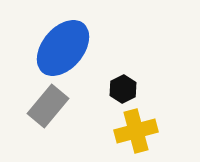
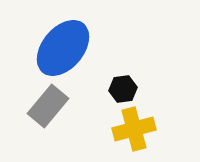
black hexagon: rotated 20 degrees clockwise
yellow cross: moved 2 px left, 2 px up
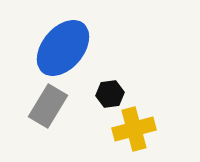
black hexagon: moved 13 px left, 5 px down
gray rectangle: rotated 9 degrees counterclockwise
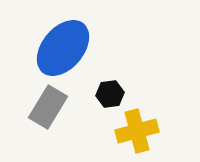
gray rectangle: moved 1 px down
yellow cross: moved 3 px right, 2 px down
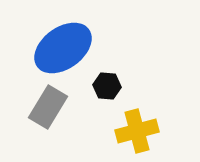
blue ellipse: rotated 14 degrees clockwise
black hexagon: moved 3 px left, 8 px up; rotated 12 degrees clockwise
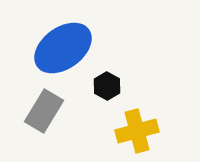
black hexagon: rotated 24 degrees clockwise
gray rectangle: moved 4 px left, 4 px down
